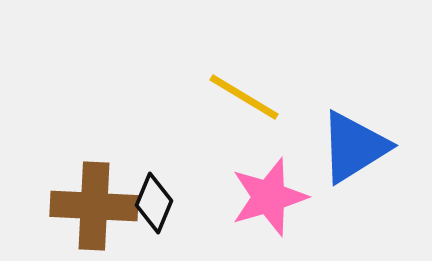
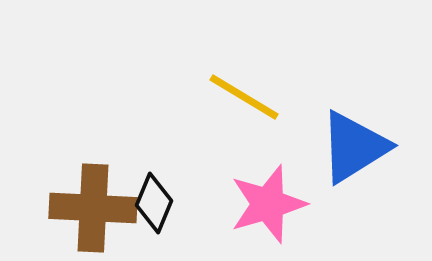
pink star: moved 1 px left, 7 px down
brown cross: moved 1 px left, 2 px down
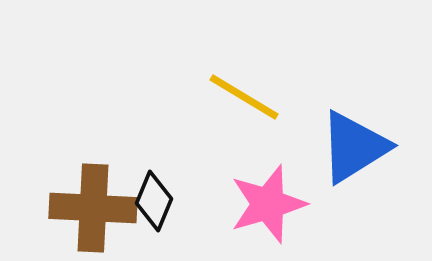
black diamond: moved 2 px up
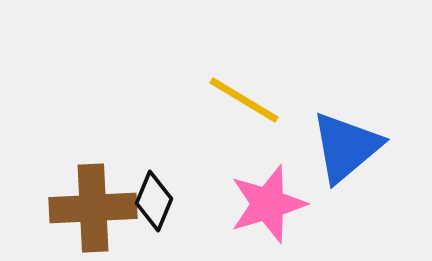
yellow line: moved 3 px down
blue triangle: moved 8 px left; rotated 8 degrees counterclockwise
brown cross: rotated 6 degrees counterclockwise
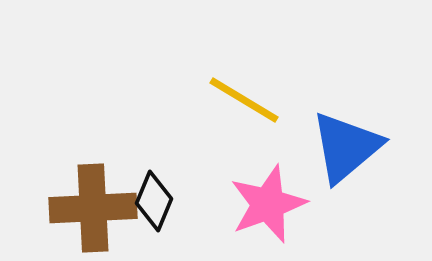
pink star: rotated 4 degrees counterclockwise
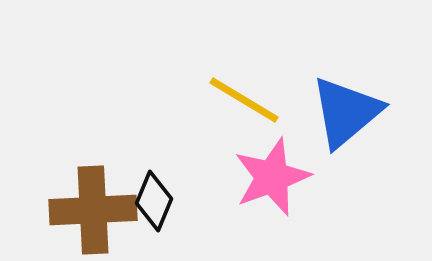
blue triangle: moved 35 px up
pink star: moved 4 px right, 27 px up
brown cross: moved 2 px down
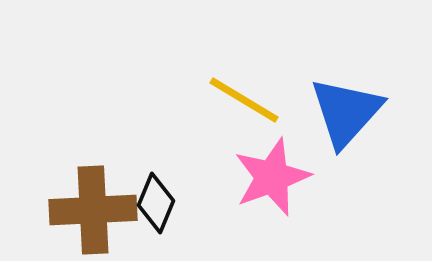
blue triangle: rotated 8 degrees counterclockwise
black diamond: moved 2 px right, 2 px down
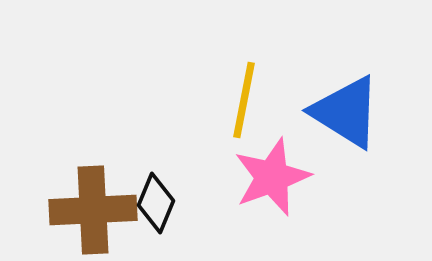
yellow line: rotated 70 degrees clockwise
blue triangle: rotated 40 degrees counterclockwise
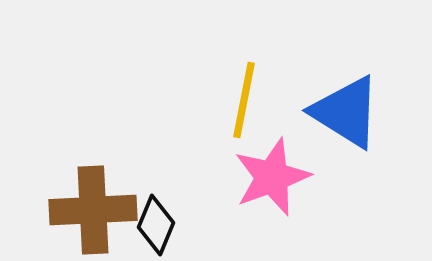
black diamond: moved 22 px down
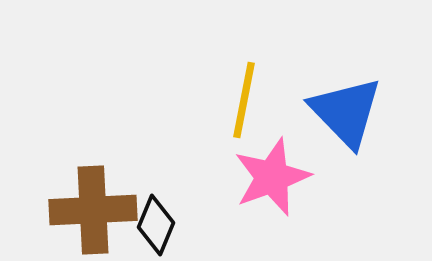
blue triangle: rotated 14 degrees clockwise
